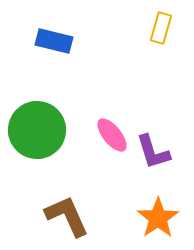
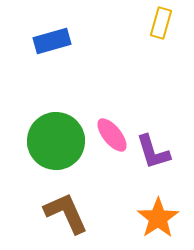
yellow rectangle: moved 5 px up
blue rectangle: moved 2 px left; rotated 30 degrees counterclockwise
green circle: moved 19 px right, 11 px down
brown L-shape: moved 1 px left, 3 px up
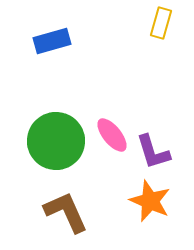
brown L-shape: moved 1 px up
orange star: moved 8 px left, 17 px up; rotated 15 degrees counterclockwise
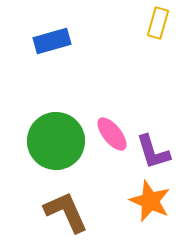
yellow rectangle: moved 3 px left
pink ellipse: moved 1 px up
